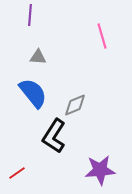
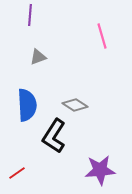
gray triangle: rotated 24 degrees counterclockwise
blue semicircle: moved 6 px left, 12 px down; rotated 36 degrees clockwise
gray diamond: rotated 55 degrees clockwise
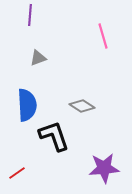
pink line: moved 1 px right
gray triangle: moved 1 px down
gray diamond: moved 7 px right, 1 px down
black L-shape: rotated 128 degrees clockwise
purple star: moved 4 px right, 2 px up
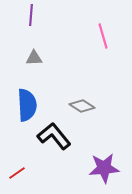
purple line: moved 1 px right
gray triangle: moved 4 px left; rotated 18 degrees clockwise
black L-shape: rotated 20 degrees counterclockwise
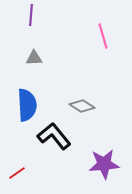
purple star: moved 4 px up
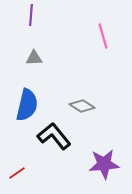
blue semicircle: rotated 16 degrees clockwise
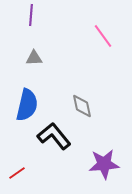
pink line: rotated 20 degrees counterclockwise
gray diamond: rotated 45 degrees clockwise
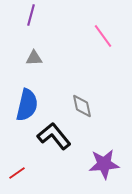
purple line: rotated 10 degrees clockwise
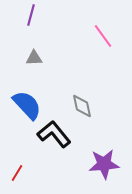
blue semicircle: rotated 56 degrees counterclockwise
black L-shape: moved 2 px up
red line: rotated 24 degrees counterclockwise
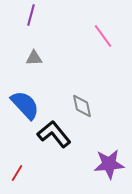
blue semicircle: moved 2 px left
purple star: moved 5 px right
